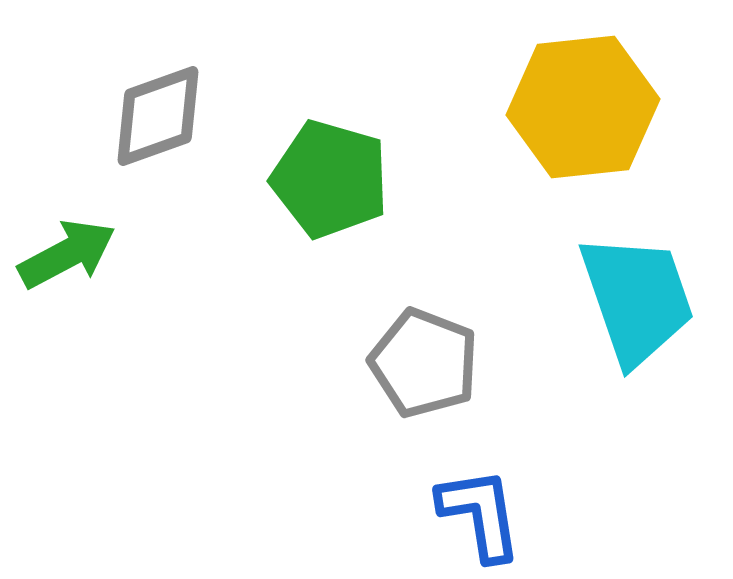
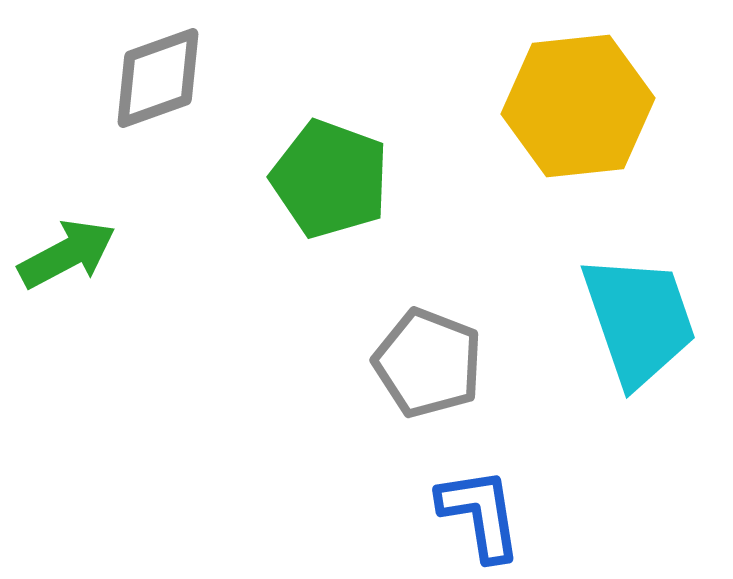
yellow hexagon: moved 5 px left, 1 px up
gray diamond: moved 38 px up
green pentagon: rotated 4 degrees clockwise
cyan trapezoid: moved 2 px right, 21 px down
gray pentagon: moved 4 px right
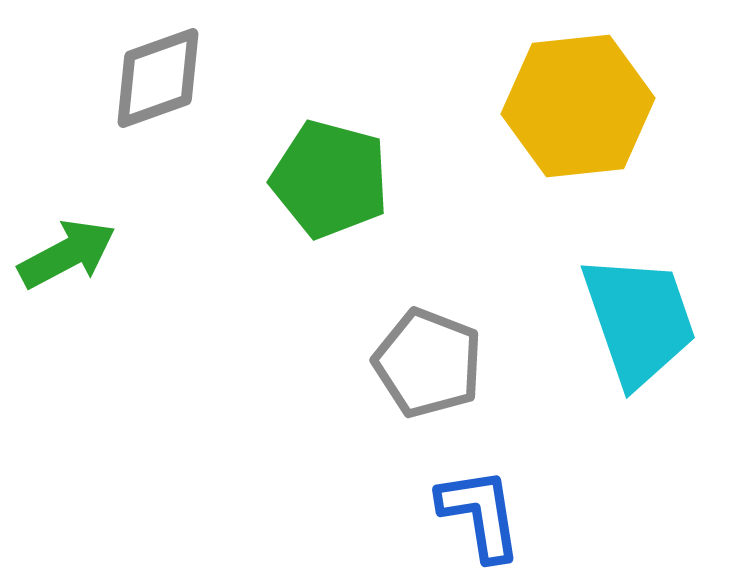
green pentagon: rotated 5 degrees counterclockwise
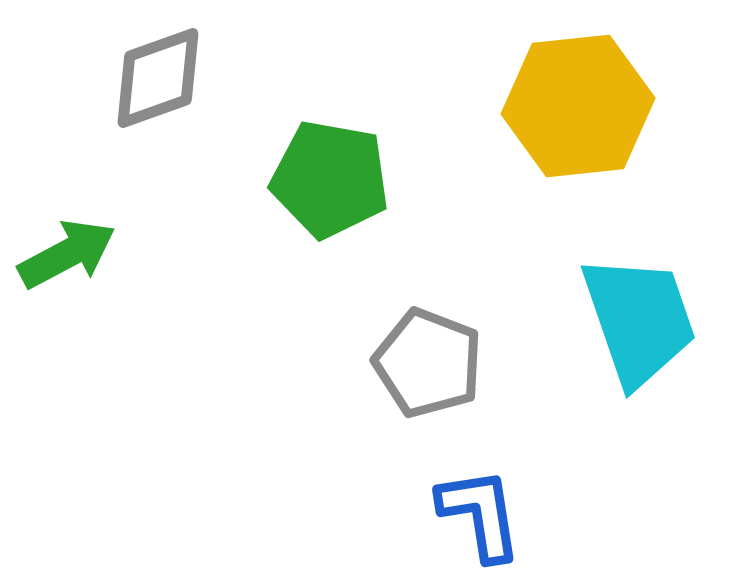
green pentagon: rotated 5 degrees counterclockwise
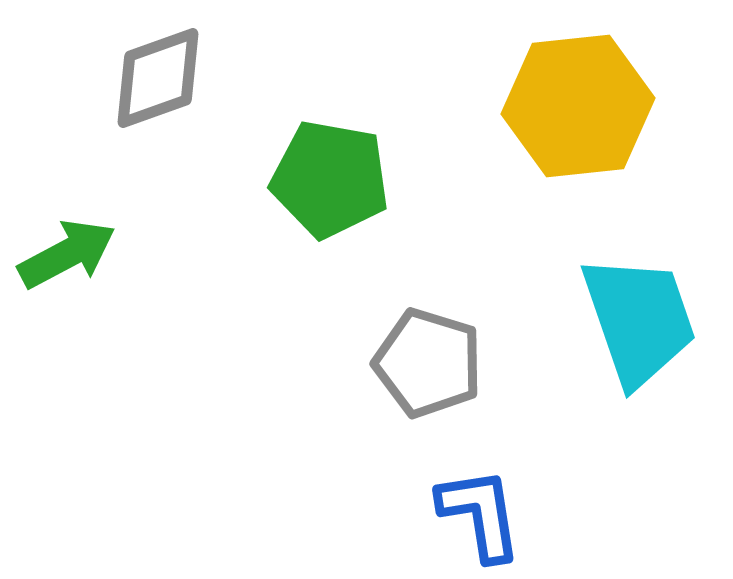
gray pentagon: rotated 4 degrees counterclockwise
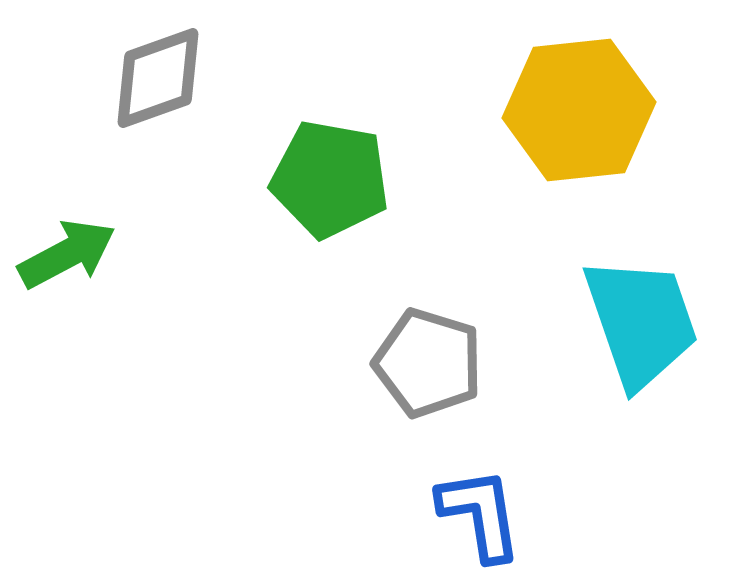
yellow hexagon: moved 1 px right, 4 px down
cyan trapezoid: moved 2 px right, 2 px down
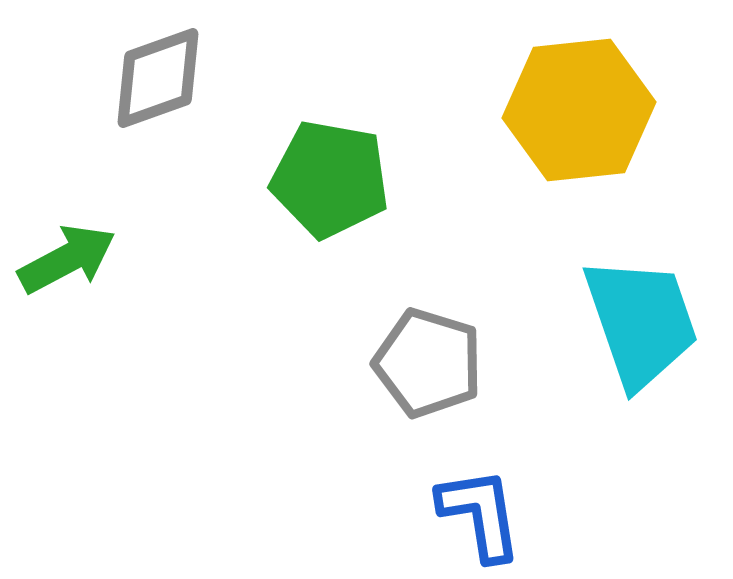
green arrow: moved 5 px down
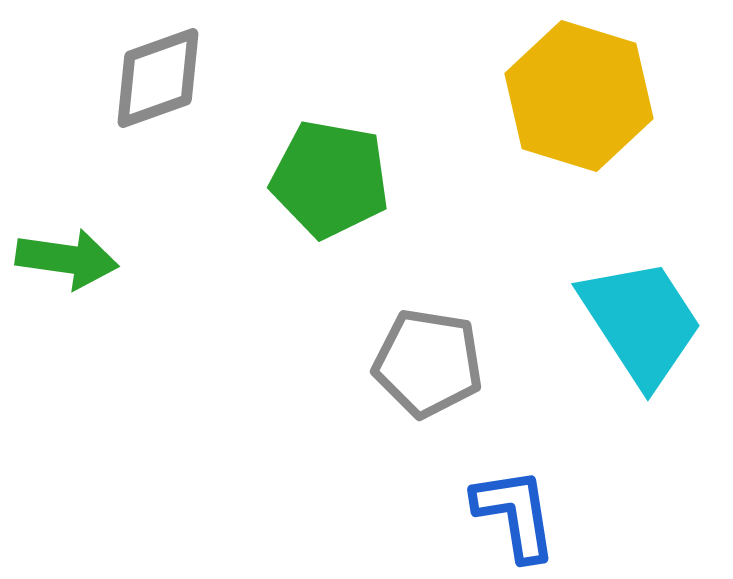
yellow hexagon: moved 14 px up; rotated 23 degrees clockwise
green arrow: rotated 36 degrees clockwise
cyan trapezoid: rotated 14 degrees counterclockwise
gray pentagon: rotated 8 degrees counterclockwise
blue L-shape: moved 35 px right
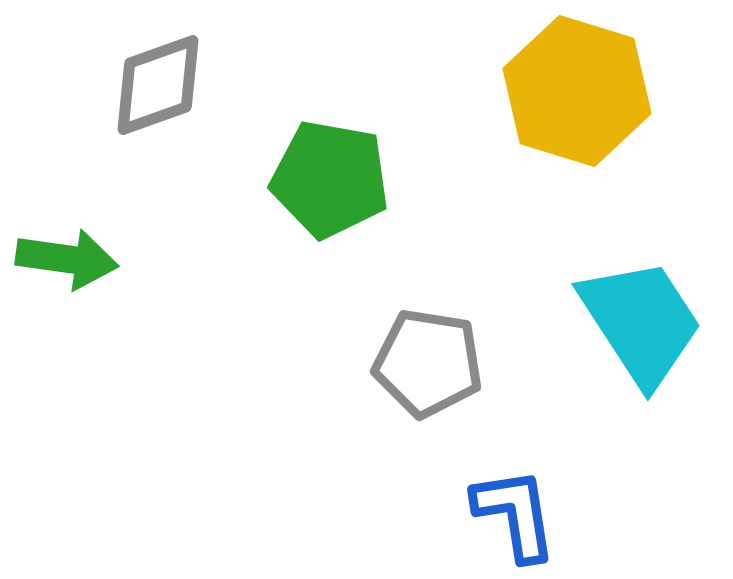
gray diamond: moved 7 px down
yellow hexagon: moved 2 px left, 5 px up
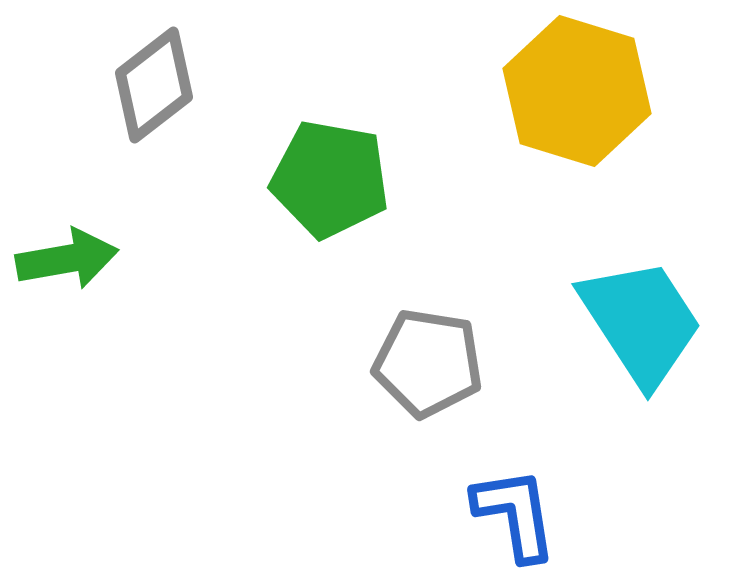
gray diamond: moved 4 px left; rotated 18 degrees counterclockwise
green arrow: rotated 18 degrees counterclockwise
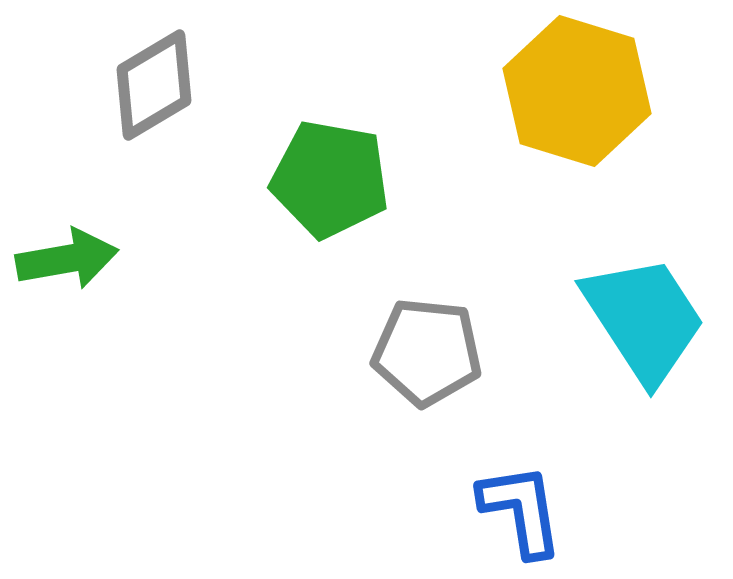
gray diamond: rotated 7 degrees clockwise
cyan trapezoid: moved 3 px right, 3 px up
gray pentagon: moved 1 px left, 11 px up; rotated 3 degrees counterclockwise
blue L-shape: moved 6 px right, 4 px up
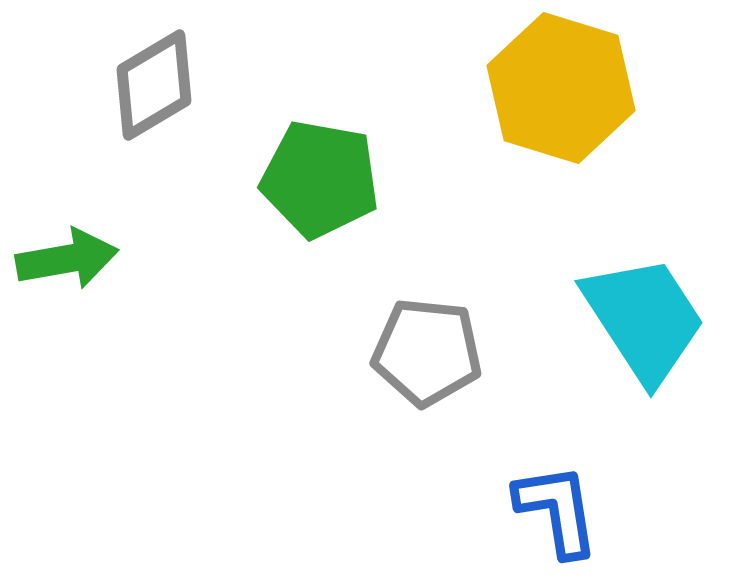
yellow hexagon: moved 16 px left, 3 px up
green pentagon: moved 10 px left
blue L-shape: moved 36 px right
